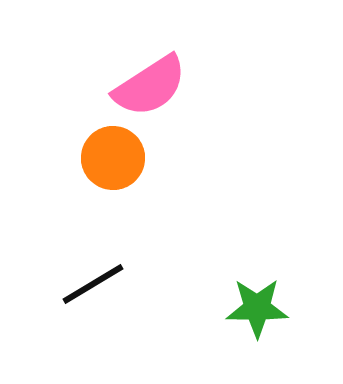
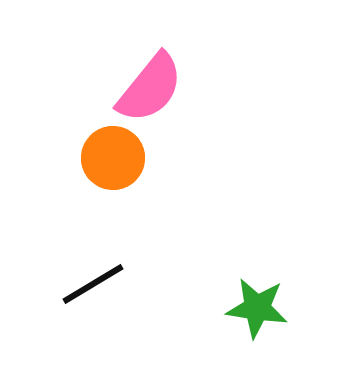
pink semicircle: moved 2 px down; rotated 18 degrees counterclockwise
green star: rotated 8 degrees clockwise
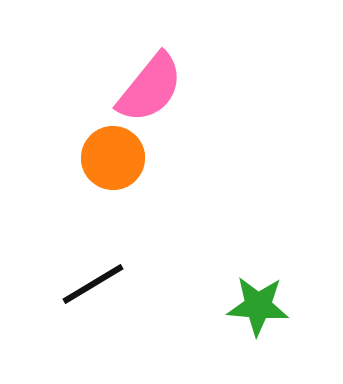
green star: moved 1 px right, 2 px up; rotated 4 degrees counterclockwise
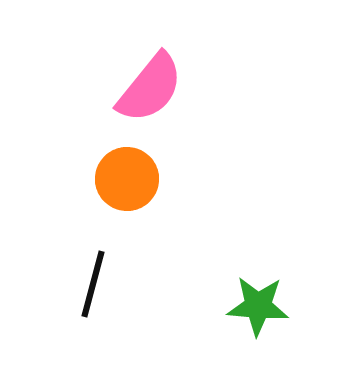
orange circle: moved 14 px right, 21 px down
black line: rotated 44 degrees counterclockwise
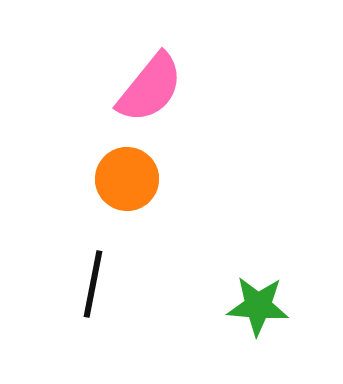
black line: rotated 4 degrees counterclockwise
